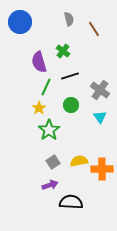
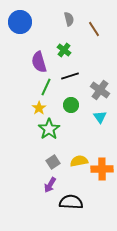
green cross: moved 1 px right, 1 px up
green star: moved 1 px up
purple arrow: rotated 140 degrees clockwise
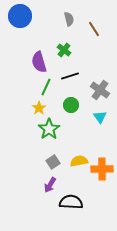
blue circle: moved 6 px up
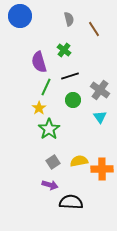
green circle: moved 2 px right, 5 px up
purple arrow: rotated 105 degrees counterclockwise
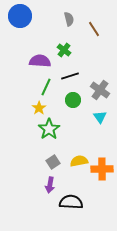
purple semicircle: moved 1 px right, 1 px up; rotated 110 degrees clockwise
purple arrow: rotated 84 degrees clockwise
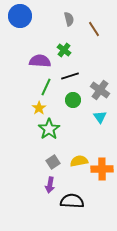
black semicircle: moved 1 px right, 1 px up
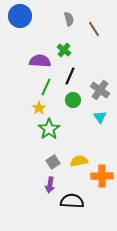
black line: rotated 48 degrees counterclockwise
orange cross: moved 7 px down
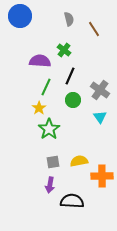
gray square: rotated 24 degrees clockwise
